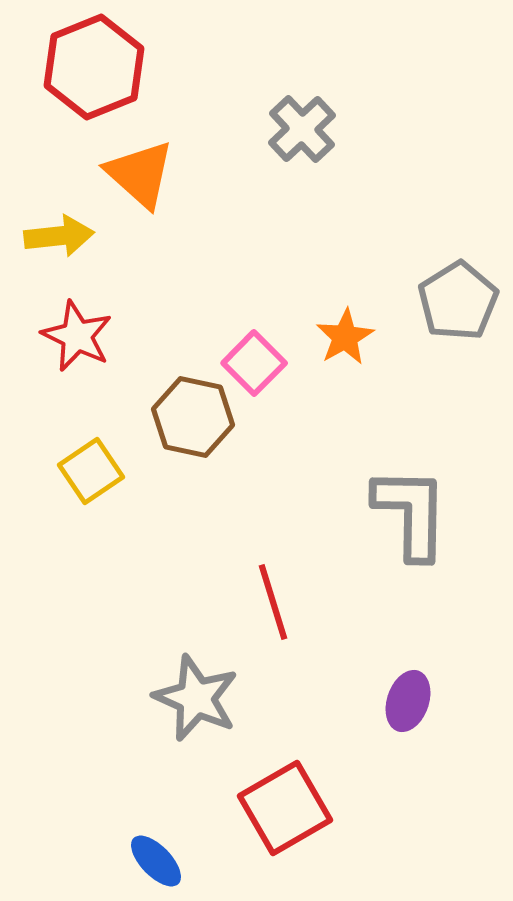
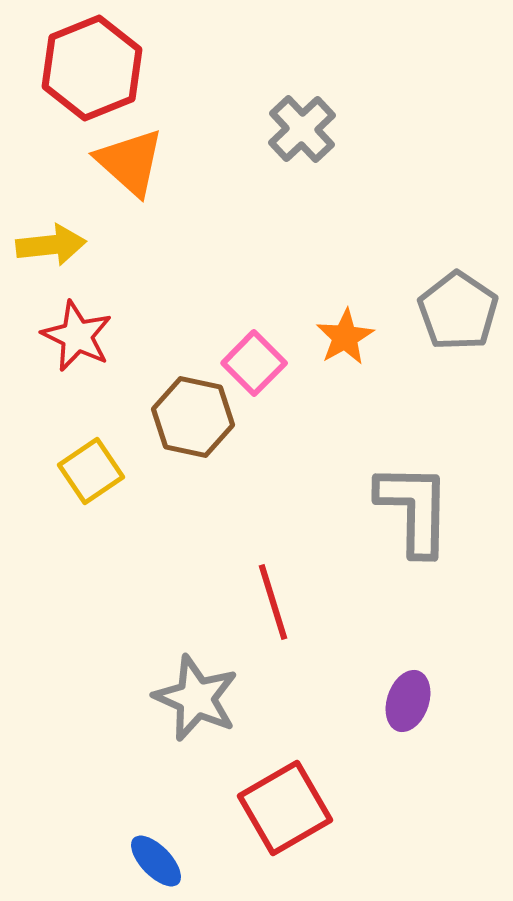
red hexagon: moved 2 px left, 1 px down
orange triangle: moved 10 px left, 12 px up
yellow arrow: moved 8 px left, 9 px down
gray pentagon: moved 10 px down; rotated 6 degrees counterclockwise
gray L-shape: moved 3 px right, 4 px up
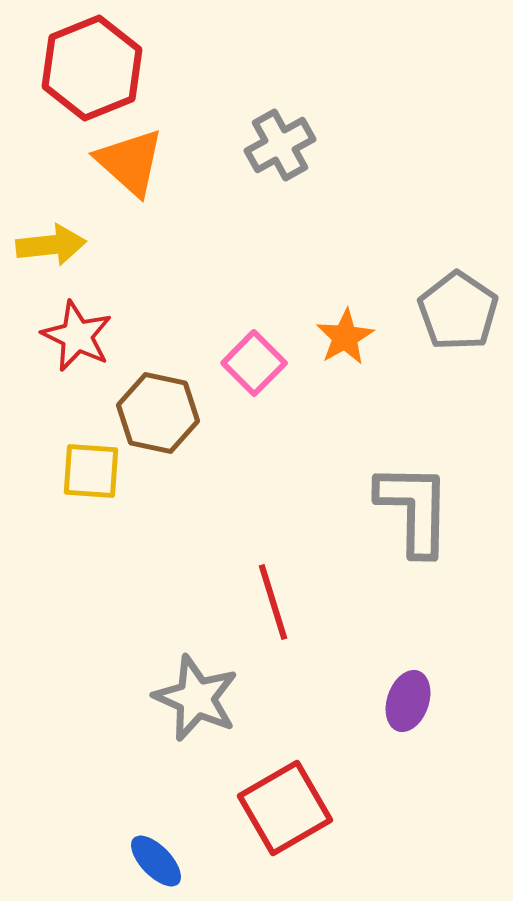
gray cross: moved 22 px left, 16 px down; rotated 14 degrees clockwise
brown hexagon: moved 35 px left, 4 px up
yellow square: rotated 38 degrees clockwise
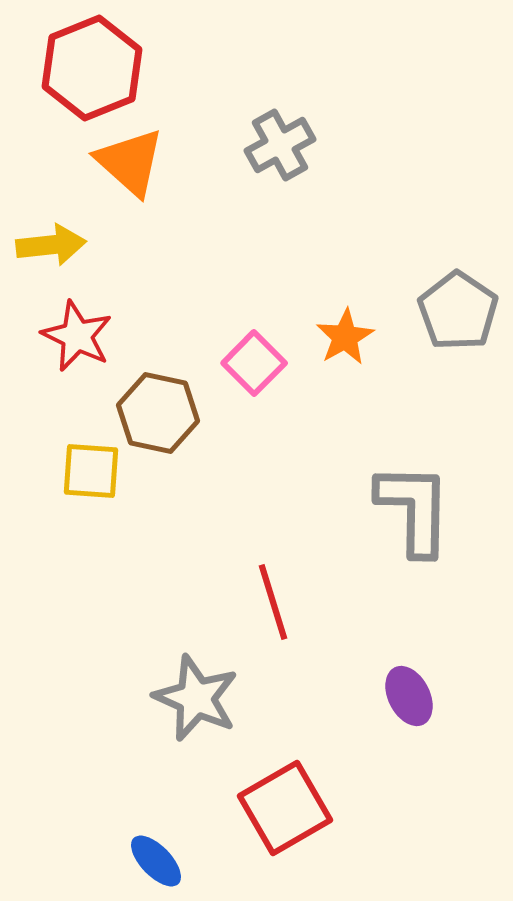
purple ellipse: moved 1 px right, 5 px up; rotated 46 degrees counterclockwise
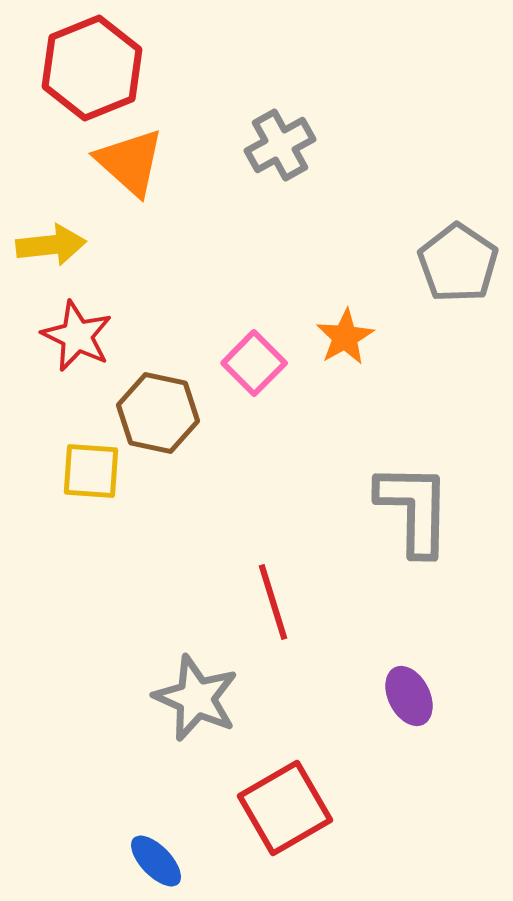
gray pentagon: moved 48 px up
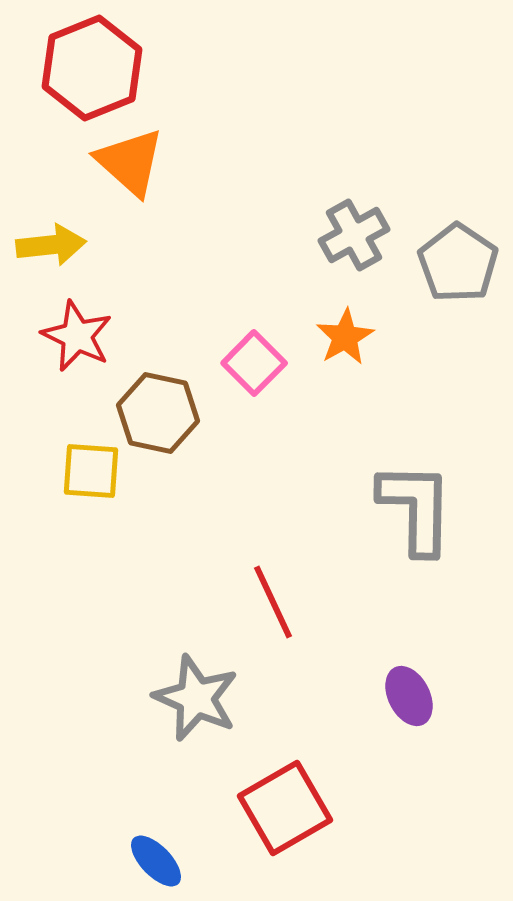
gray cross: moved 74 px right, 90 px down
gray L-shape: moved 2 px right, 1 px up
red line: rotated 8 degrees counterclockwise
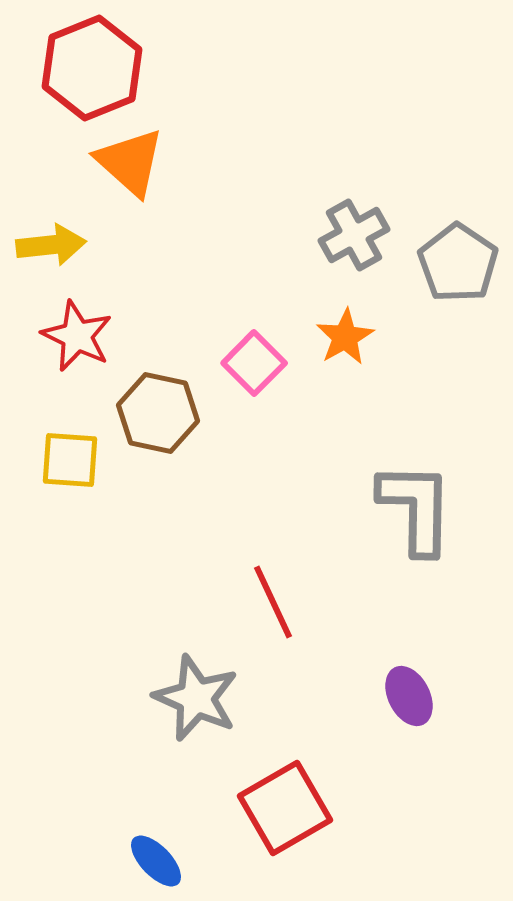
yellow square: moved 21 px left, 11 px up
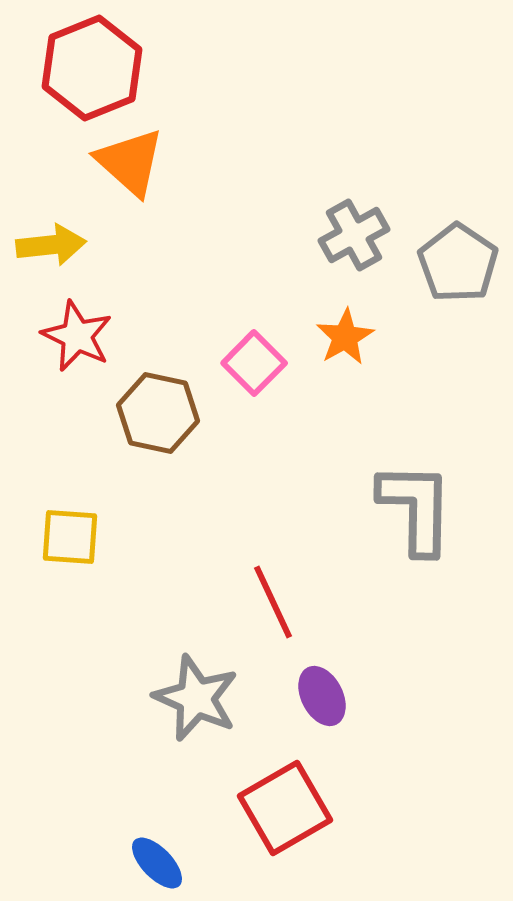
yellow square: moved 77 px down
purple ellipse: moved 87 px left
blue ellipse: moved 1 px right, 2 px down
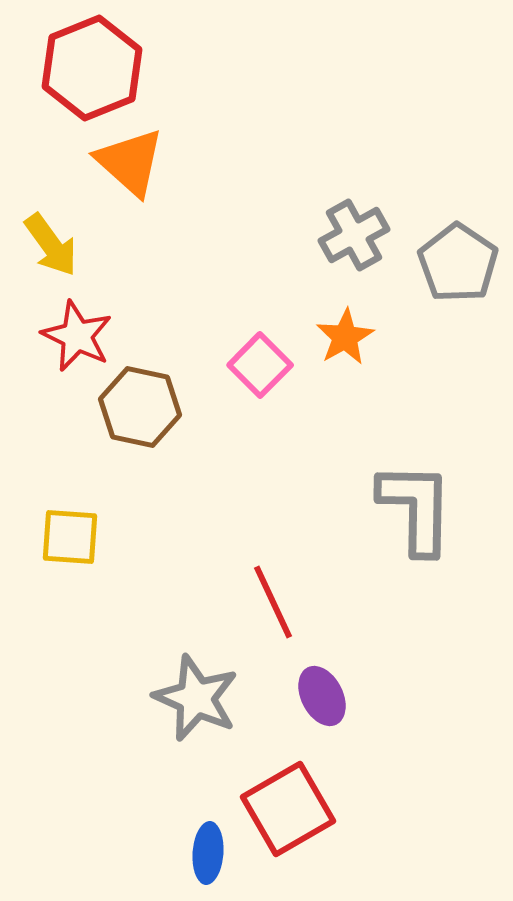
yellow arrow: rotated 60 degrees clockwise
pink square: moved 6 px right, 2 px down
brown hexagon: moved 18 px left, 6 px up
red square: moved 3 px right, 1 px down
blue ellipse: moved 51 px right, 10 px up; rotated 48 degrees clockwise
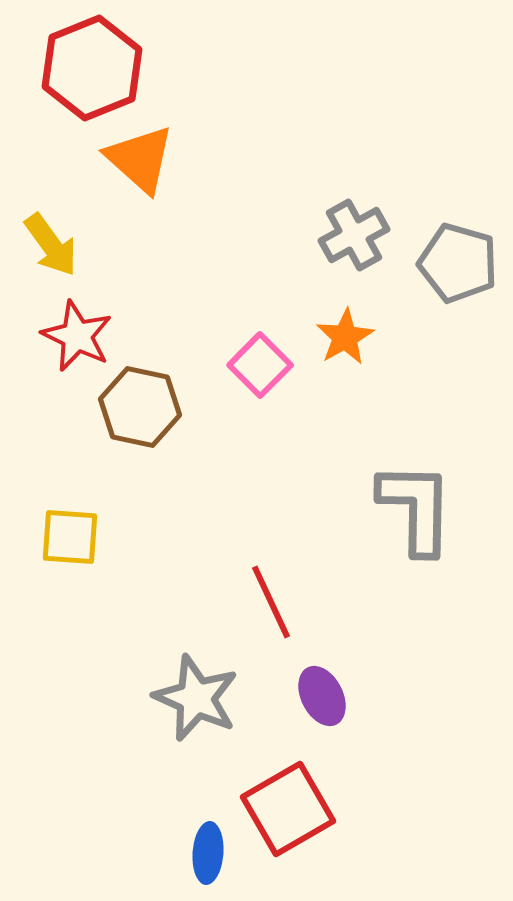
orange triangle: moved 10 px right, 3 px up
gray pentagon: rotated 18 degrees counterclockwise
red line: moved 2 px left
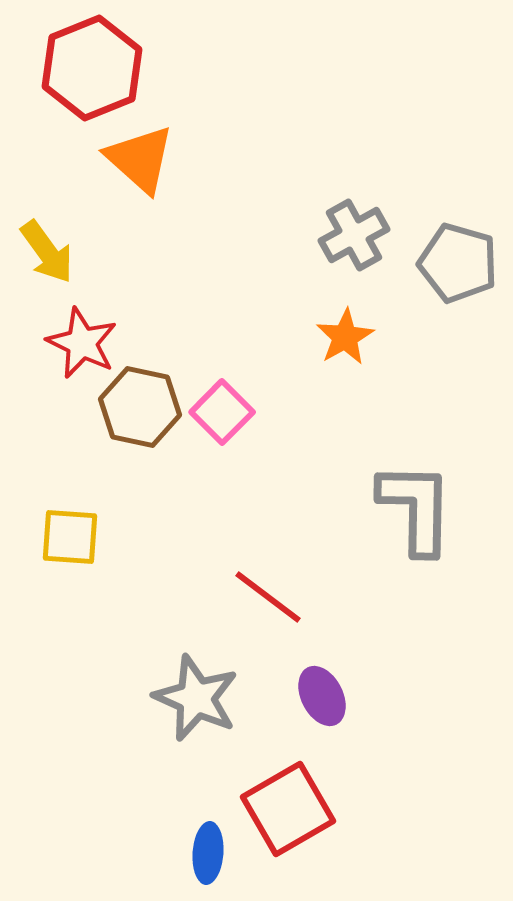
yellow arrow: moved 4 px left, 7 px down
red star: moved 5 px right, 7 px down
pink square: moved 38 px left, 47 px down
red line: moved 3 px left, 5 px up; rotated 28 degrees counterclockwise
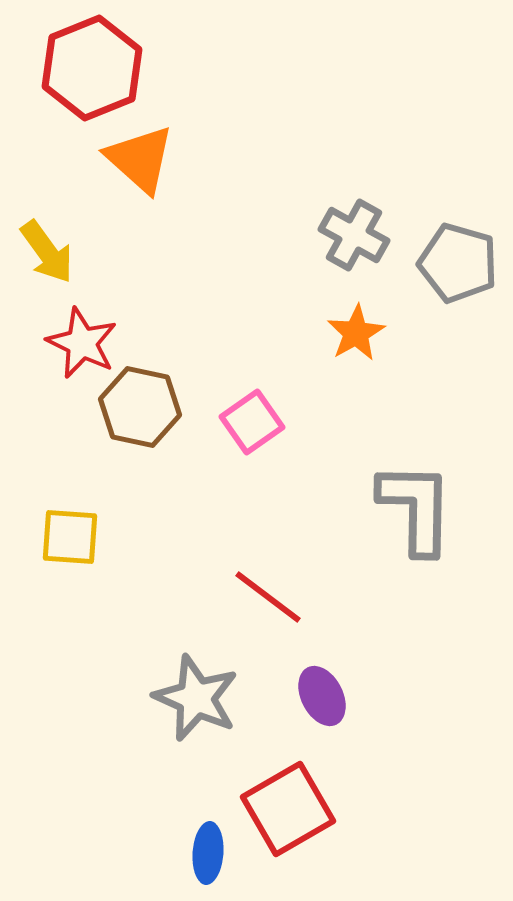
gray cross: rotated 32 degrees counterclockwise
orange star: moved 11 px right, 4 px up
pink square: moved 30 px right, 10 px down; rotated 10 degrees clockwise
